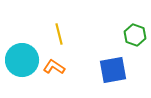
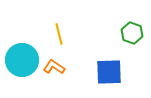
green hexagon: moved 3 px left, 2 px up
blue square: moved 4 px left, 2 px down; rotated 8 degrees clockwise
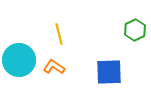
green hexagon: moved 3 px right, 3 px up; rotated 15 degrees clockwise
cyan circle: moved 3 px left
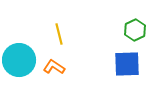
blue square: moved 18 px right, 8 px up
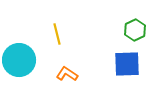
yellow line: moved 2 px left
orange L-shape: moved 13 px right, 7 px down
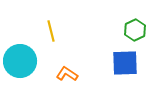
yellow line: moved 6 px left, 3 px up
cyan circle: moved 1 px right, 1 px down
blue square: moved 2 px left, 1 px up
